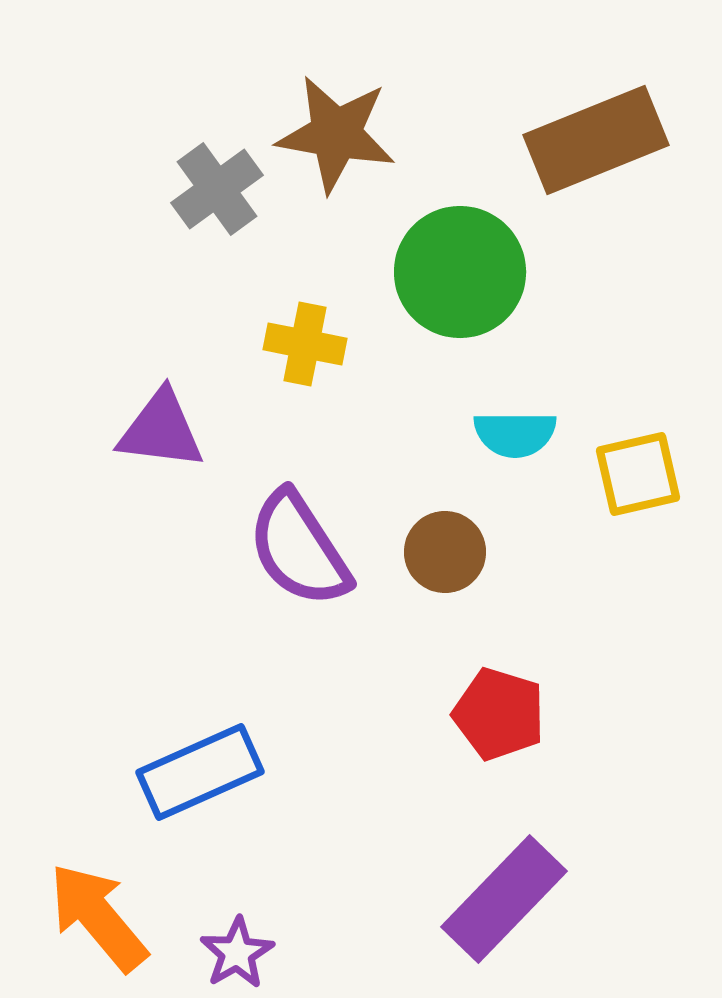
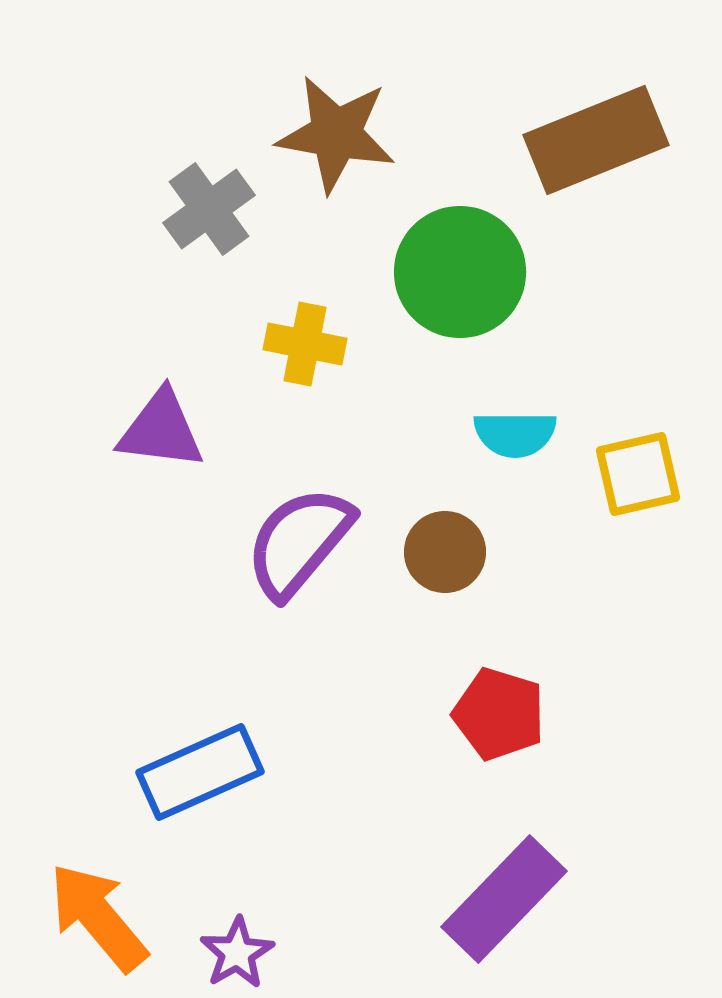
gray cross: moved 8 px left, 20 px down
purple semicircle: moved 7 px up; rotated 73 degrees clockwise
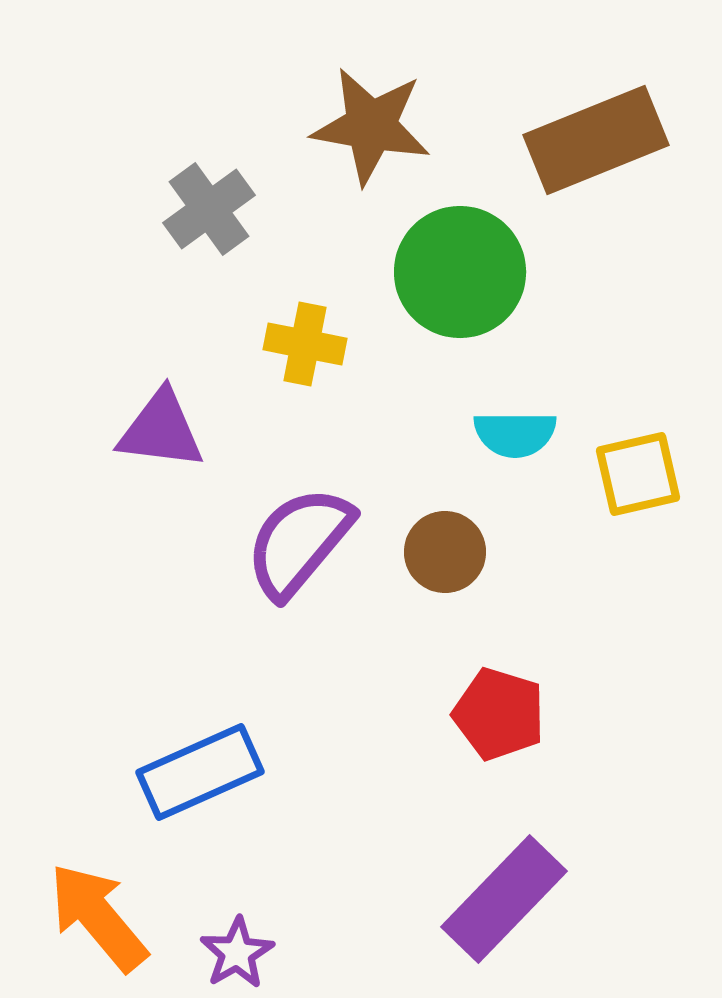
brown star: moved 35 px right, 8 px up
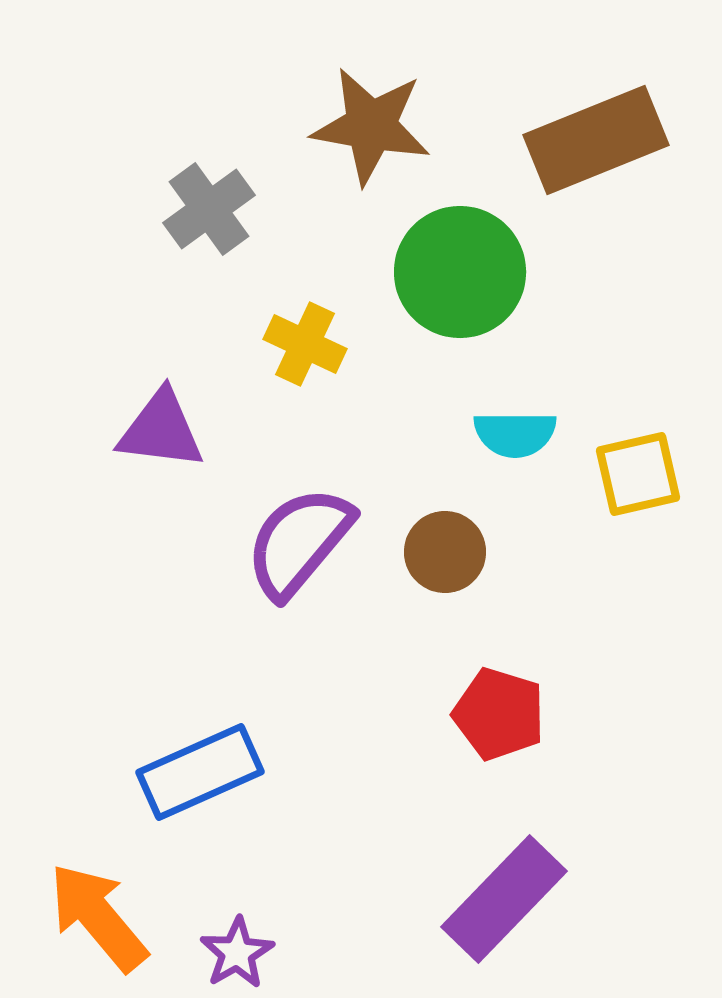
yellow cross: rotated 14 degrees clockwise
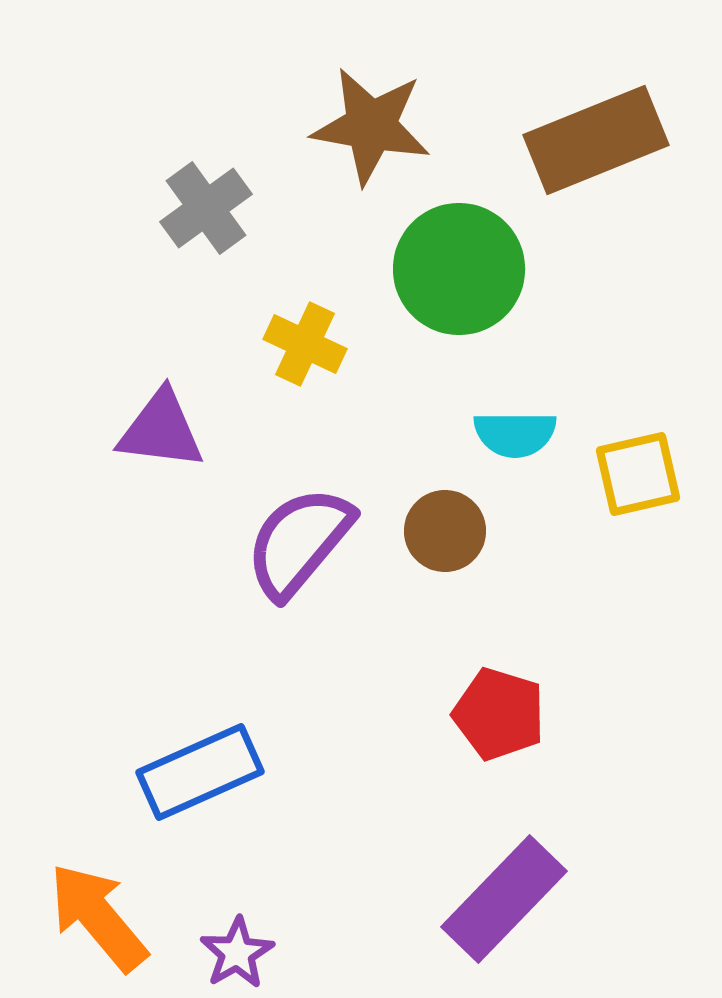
gray cross: moved 3 px left, 1 px up
green circle: moved 1 px left, 3 px up
brown circle: moved 21 px up
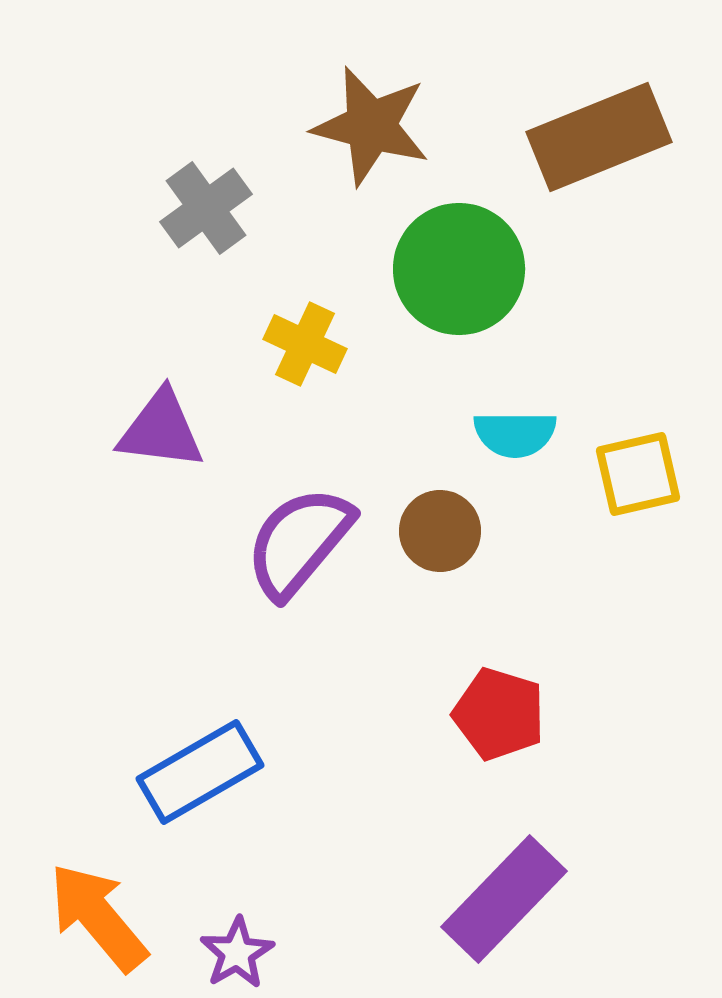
brown star: rotated 5 degrees clockwise
brown rectangle: moved 3 px right, 3 px up
brown circle: moved 5 px left
blue rectangle: rotated 6 degrees counterclockwise
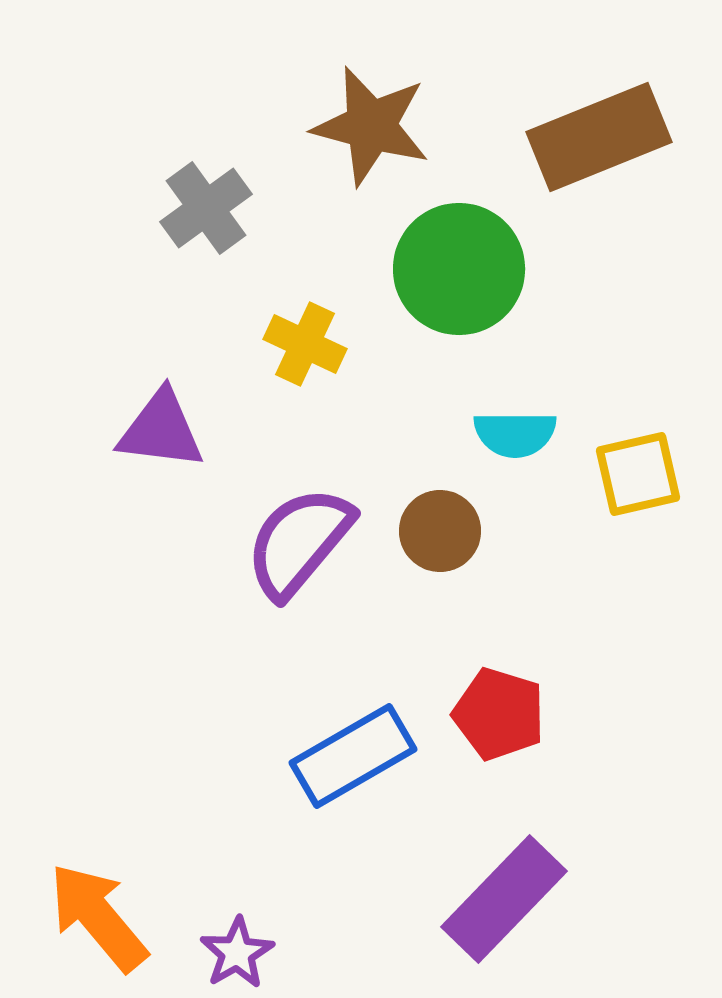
blue rectangle: moved 153 px right, 16 px up
